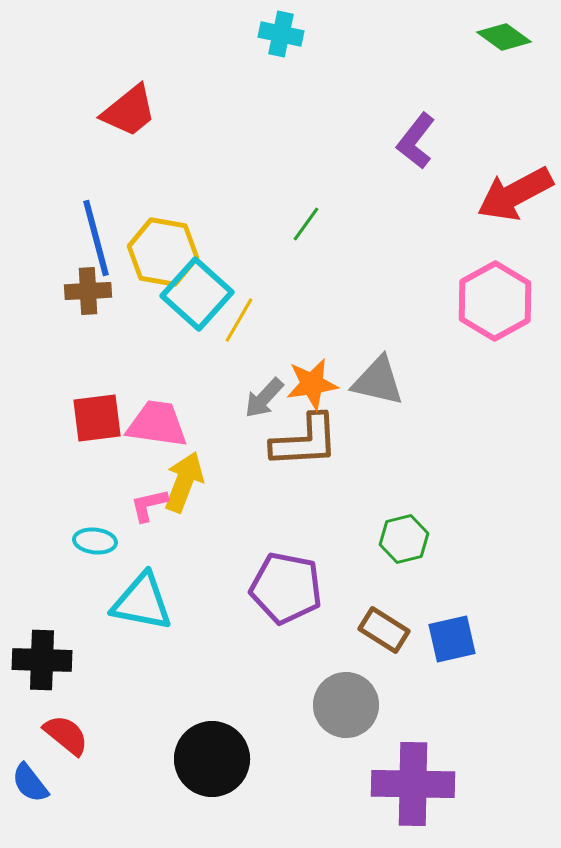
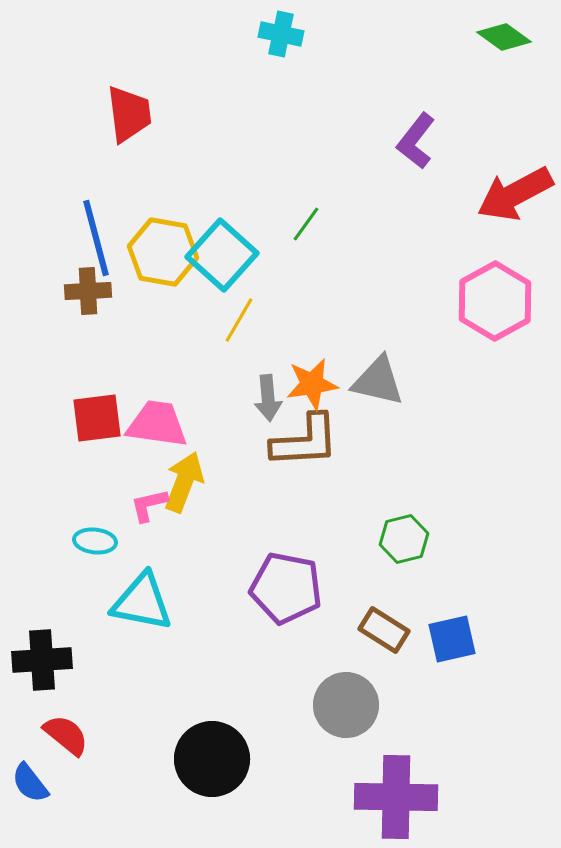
red trapezoid: moved 3 px down; rotated 58 degrees counterclockwise
cyan square: moved 25 px right, 39 px up
gray arrow: moved 4 px right; rotated 48 degrees counterclockwise
black cross: rotated 6 degrees counterclockwise
purple cross: moved 17 px left, 13 px down
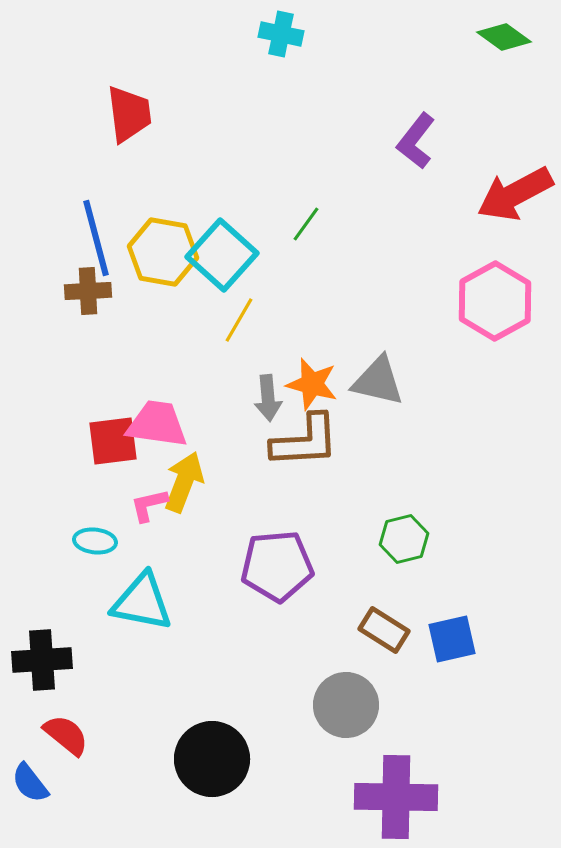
orange star: rotated 24 degrees clockwise
red square: moved 16 px right, 23 px down
purple pentagon: moved 9 px left, 22 px up; rotated 16 degrees counterclockwise
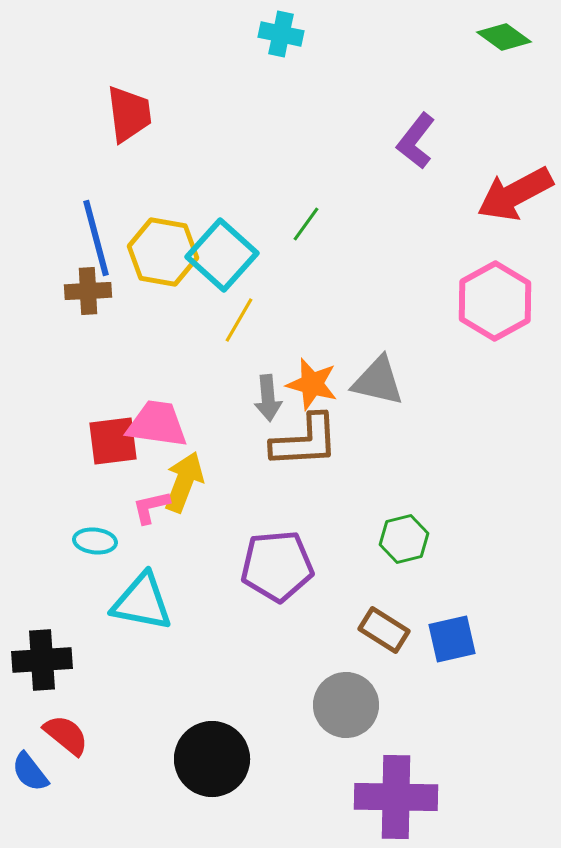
pink L-shape: moved 2 px right, 2 px down
blue semicircle: moved 11 px up
